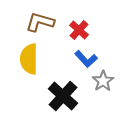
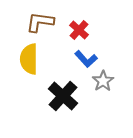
brown L-shape: rotated 8 degrees counterclockwise
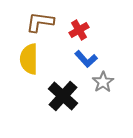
red cross: rotated 18 degrees clockwise
gray star: moved 1 px down
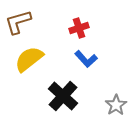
brown L-shape: moved 22 px left; rotated 24 degrees counterclockwise
red cross: moved 2 px up; rotated 12 degrees clockwise
yellow semicircle: rotated 52 degrees clockwise
gray star: moved 13 px right, 23 px down
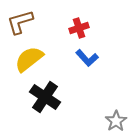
brown L-shape: moved 2 px right
blue L-shape: moved 1 px right, 1 px up
black cross: moved 18 px left, 1 px down; rotated 8 degrees counterclockwise
gray star: moved 16 px down
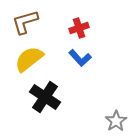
brown L-shape: moved 5 px right
blue L-shape: moved 7 px left
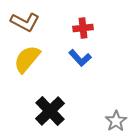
brown L-shape: rotated 136 degrees counterclockwise
red cross: moved 4 px right; rotated 12 degrees clockwise
yellow semicircle: moved 2 px left; rotated 12 degrees counterclockwise
black cross: moved 5 px right, 14 px down; rotated 12 degrees clockwise
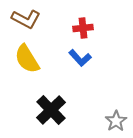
brown L-shape: moved 1 px right, 3 px up
yellow semicircle: rotated 72 degrees counterclockwise
black cross: moved 1 px right, 1 px up
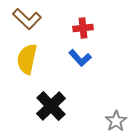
brown L-shape: moved 1 px right; rotated 16 degrees clockwise
yellow semicircle: rotated 44 degrees clockwise
black cross: moved 4 px up
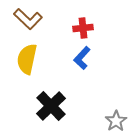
brown L-shape: moved 1 px right
blue L-shape: moved 2 px right; rotated 85 degrees clockwise
